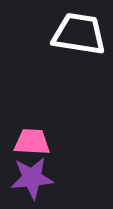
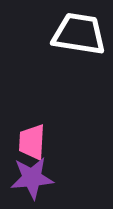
pink trapezoid: rotated 90 degrees counterclockwise
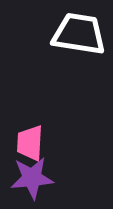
pink trapezoid: moved 2 px left, 1 px down
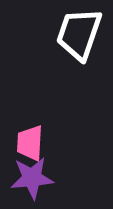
white trapezoid: rotated 80 degrees counterclockwise
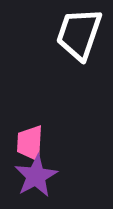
purple star: moved 4 px right, 2 px up; rotated 24 degrees counterclockwise
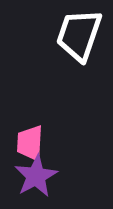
white trapezoid: moved 1 px down
